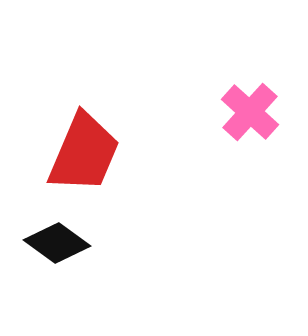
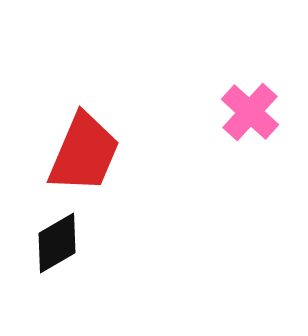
black diamond: rotated 66 degrees counterclockwise
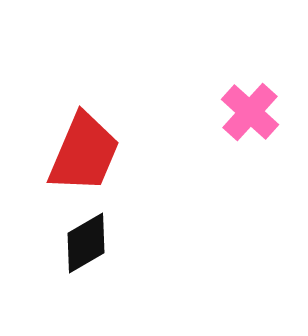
black diamond: moved 29 px right
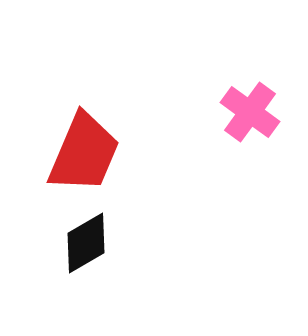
pink cross: rotated 6 degrees counterclockwise
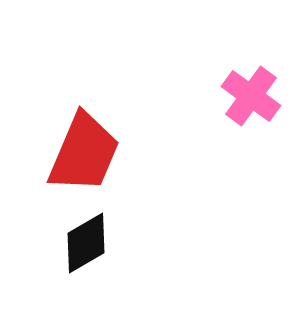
pink cross: moved 1 px right, 16 px up
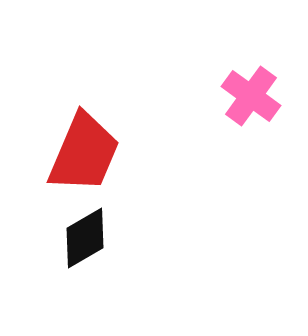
black diamond: moved 1 px left, 5 px up
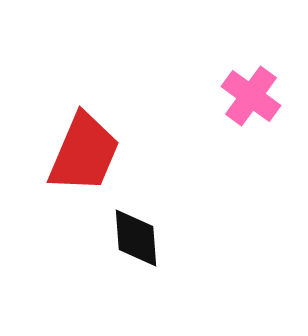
black diamond: moved 51 px right; rotated 64 degrees counterclockwise
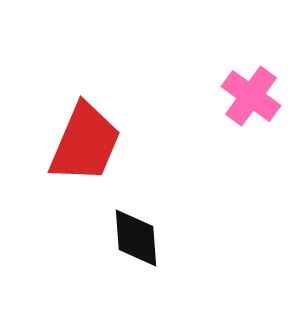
red trapezoid: moved 1 px right, 10 px up
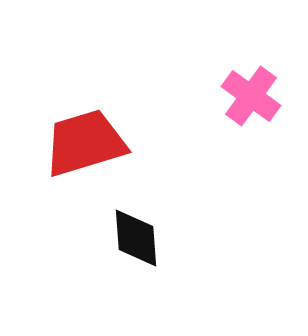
red trapezoid: rotated 130 degrees counterclockwise
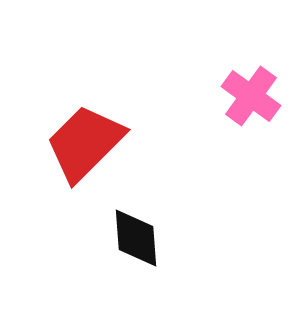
red trapezoid: rotated 28 degrees counterclockwise
